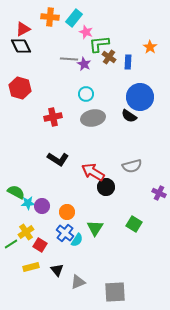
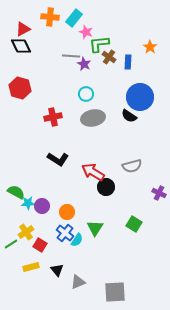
gray line: moved 2 px right, 3 px up
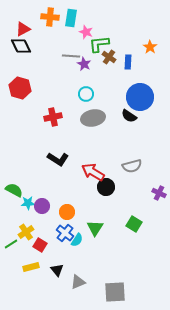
cyan rectangle: moved 3 px left; rotated 30 degrees counterclockwise
green semicircle: moved 2 px left, 2 px up
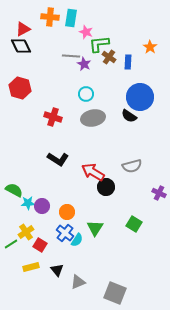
red cross: rotated 30 degrees clockwise
gray square: moved 1 px down; rotated 25 degrees clockwise
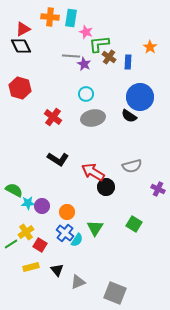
red cross: rotated 18 degrees clockwise
purple cross: moved 1 px left, 4 px up
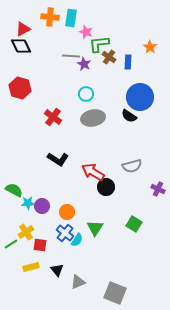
red square: rotated 24 degrees counterclockwise
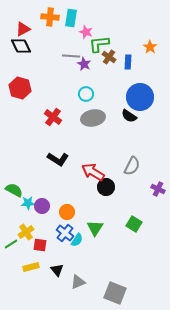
gray semicircle: rotated 48 degrees counterclockwise
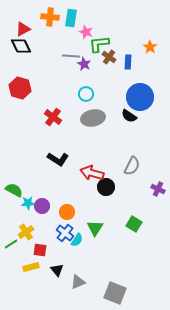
red arrow: moved 1 px left, 1 px down; rotated 15 degrees counterclockwise
red square: moved 5 px down
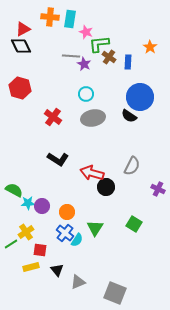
cyan rectangle: moved 1 px left, 1 px down
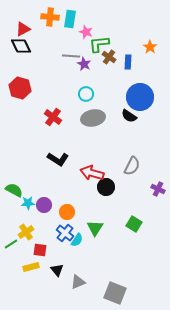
purple circle: moved 2 px right, 1 px up
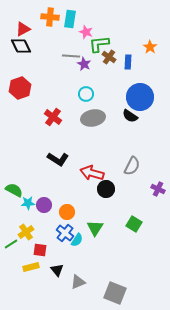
red hexagon: rotated 25 degrees clockwise
black semicircle: moved 1 px right
black circle: moved 2 px down
